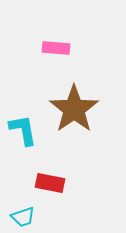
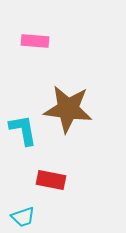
pink rectangle: moved 21 px left, 7 px up
brown star: moved 6 px left; rotated 30 degrees counterclockwise
red rectangle: moved 1 px right, 3 px up
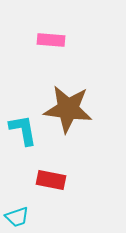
pink rectangle: moved 16 px right, 1 px up
cyan trapezoid: moved 6 px left
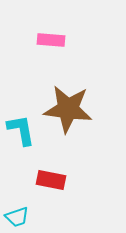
cyan L-shape: moved 2 px left
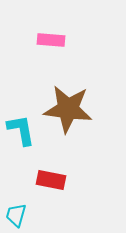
cyan trapezoid: moved 1 px left, 2 px up; rotated 125 degrees clockwise
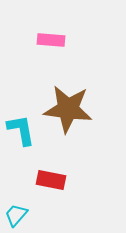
cyan trapezoid: rotated 25 degrees clockwise
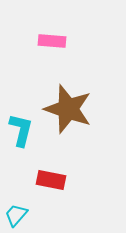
pink rectangle: moved 1 px right, 1 px down
brown star: rotated 12 degrees clockwise
cyan L-shape: rotated 24 degrees clockwise
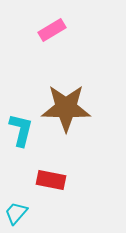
pink rectangle: moved 11 px up; rotated 36 degrees counterclockwise
brown star: moved 2 px left, 1 px up; rotated 18 degrees counterclockwise
cyan trapezoid: moved 2 px up
